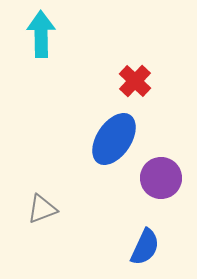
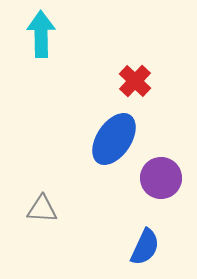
gray triangle: rotated 24 degrees clockwise
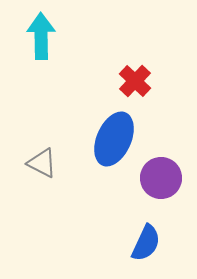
cyan arrow: moved 2 px down
blue ellipse: rotated 10 degrees counterclockwise
gray triangle: moved 46 px up; rotated 24 degrees clockwise
blue semicircle: moved 1 px right, 4 px up
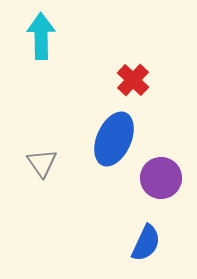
red cross: moved 2 px left, 1 px up
gray triangle: rotated 28 degrees clockwise
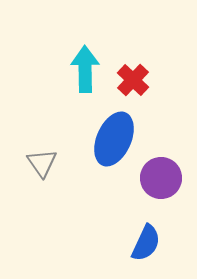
cyan arrow: moved 44 px right, 33 px down
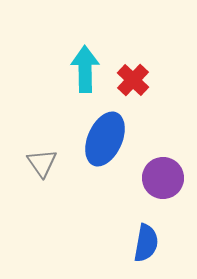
blue ellipse: moved 9 px left
purple circle: moved 2 px right
blue semicircle: rotated 15 degrees counterclockwise
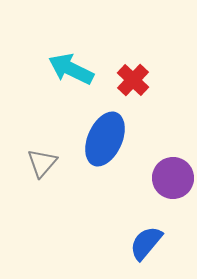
cyan arrow: moved 14 px left; rotated 63 degrees counterclockwise
gray triangle: rotated 16 degrees clockwise
purple circle: moved 10 px right
blue semicircle: rotated 150 degrees counterclockwise
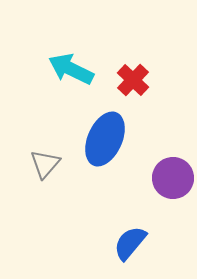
gray triangle: moved 3 px right, 1 px down
blue semicircle: moved 16 px left
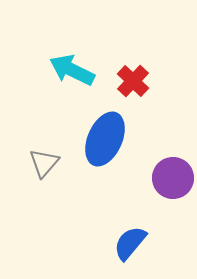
cyan arrow: moved 1 px right, 1 px down
red cross: moved 1 px down
gray triangle: moved 1 px left, 1 px up
